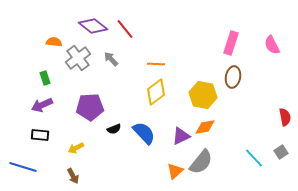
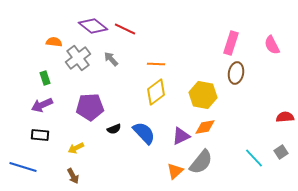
red line: rotated 25 degrees counterclockwise
brown ellipse: moved 3 px right, 4 px up
red semicircle: rotated 84 degrees counterclockwise
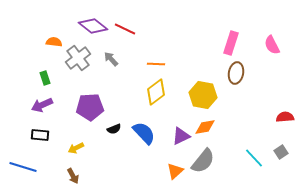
gray semicircle: moved 2 px right, 1 px up
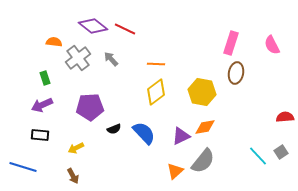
yellow hexagon: moved 1 px left, 3 px up
cyan line: moved 4 px right, 2 px up
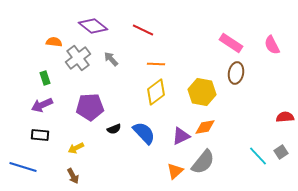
red line: moved 18 px right, 1 px down
pink rectangle: rotated 75 degrees counterclockwise
gray semicircle: moved 1 px down
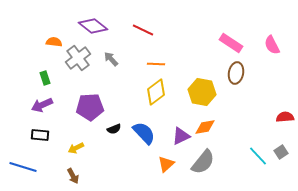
orange triangle: moved 9 px left, 7 px up
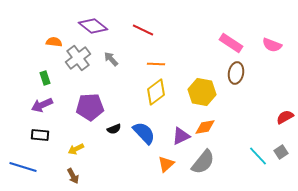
pink semicircle: rotated 42 degrees counterclockwise
red semicircle: rotated 24 degrees counterclockwise
yellow arrow: moved 1 px down
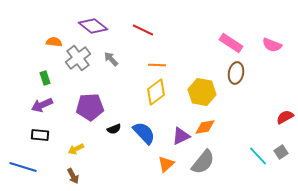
orange line: moved 1 px right, 1 px down
